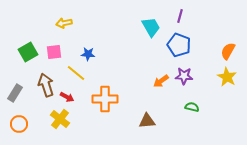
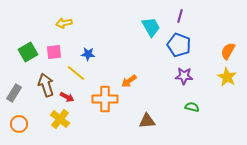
orange arrow: moved 32 px left
gray rectangle: moved 1 px left
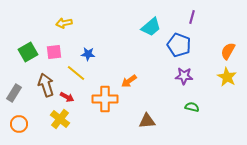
purple line: moved 12 px right, 1 px down
cyan trapezoid: rotated 80 degrees clockwise
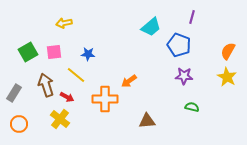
yellow line: moved 2 px down
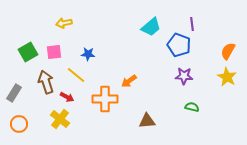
purple line: moved 7 px down; rotated 24 degrees counterclockwise
brown arrow: moved 3 px up
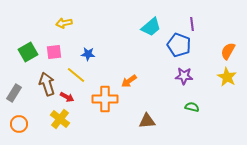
brown arrow: moved 1 px right, 2 px down
